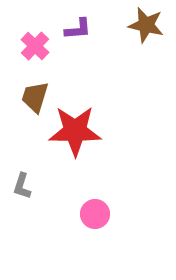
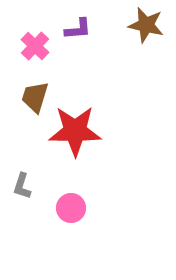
pink circle: moved 24 px left, 6 px up
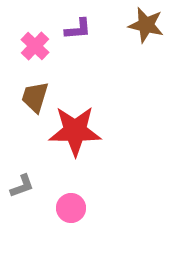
gray L-shape: rotated 128 degrees counterclockwise
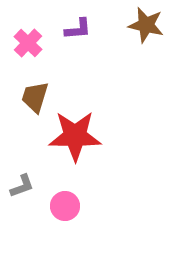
pink cross: moved 7 px left, 3 px up
red star: moved 5 px down
pink circle: moved 6 px left, 2 px up
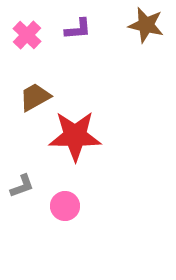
pink cross: moved 1 px left, 8 px up
brown trapezoid: rotated 44 degrees clockwise
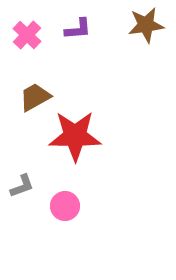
brown star: rotated 21 degrees counterclockwise
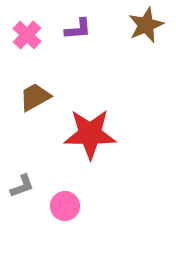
brown star: rotated 15 degrees counterclockwise
red star: moved 15 px right, 2 px up
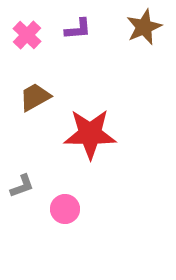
brown star: moved 2 px left, 2 px down
pink circle: moved 3 px down
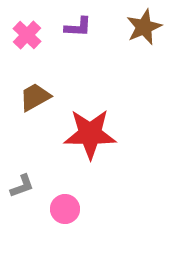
purple L-shape: moved 2 px up; rotated 8 degrees clockwise
